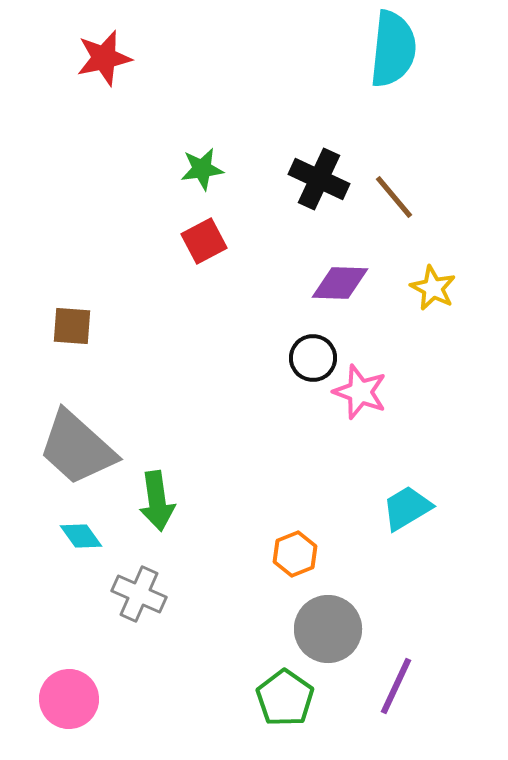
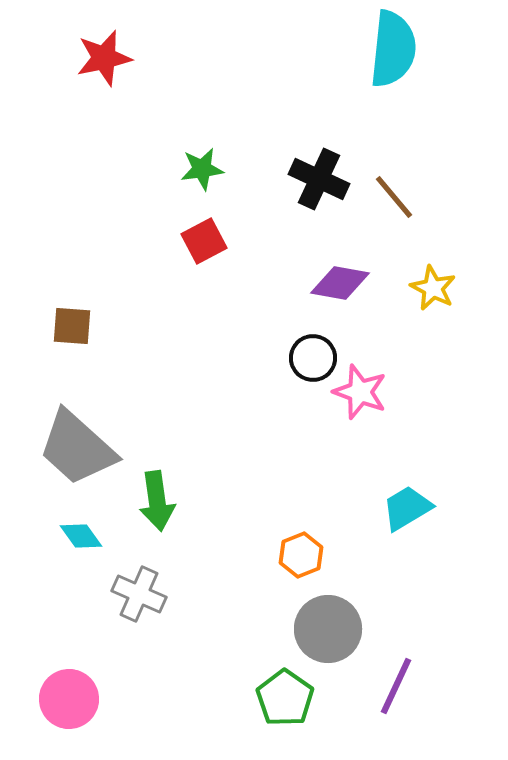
purple diamond: rotated 8 degrees clockwise
orange hexagon: moved 6 px right, 1 px down
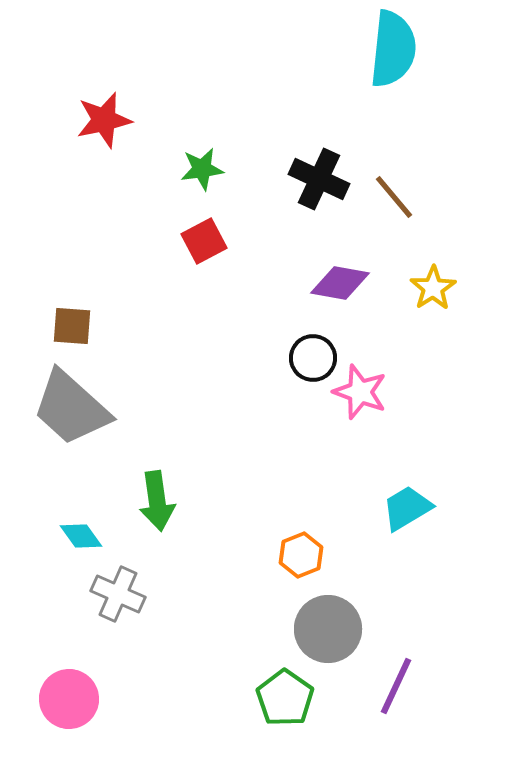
red star: moved 62 px down
yellow star: rotated 12 degrees clockwise
gray trapezoid: moved 6 px left, 40 px up
gray cross: moved 21 px left
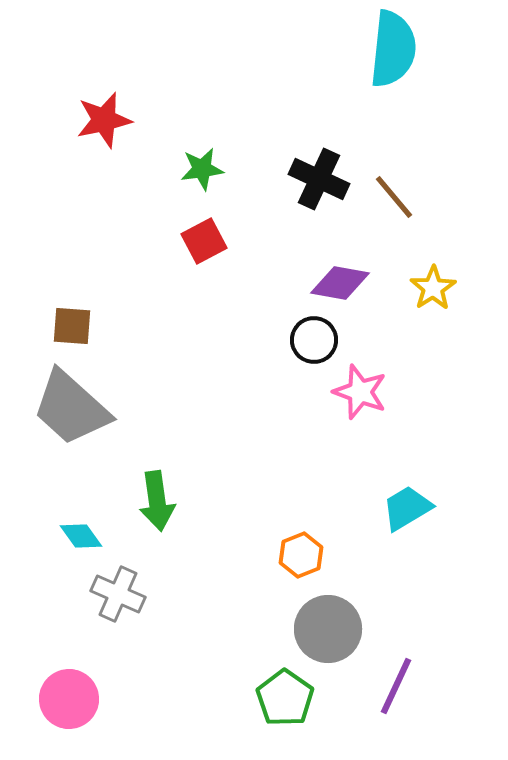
black circle: moved 1 px right, 18 px up
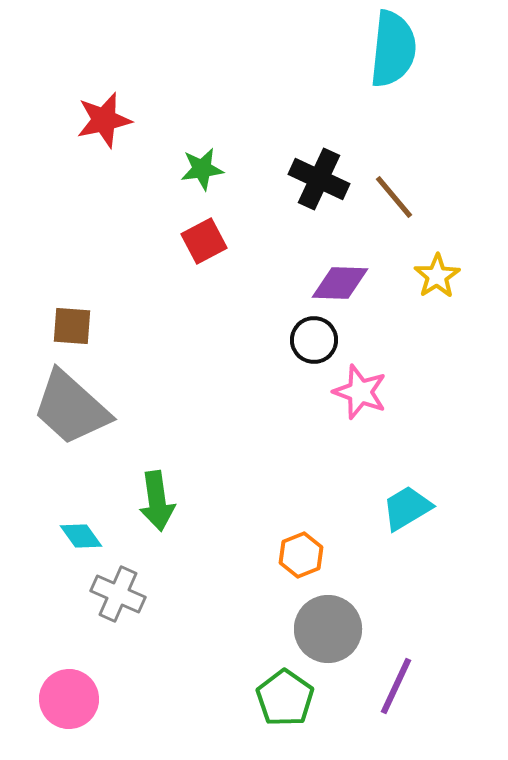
purple diamond: rotated 8 degrees counterclockwise
yellow star: moved 4 px right, 12 px up
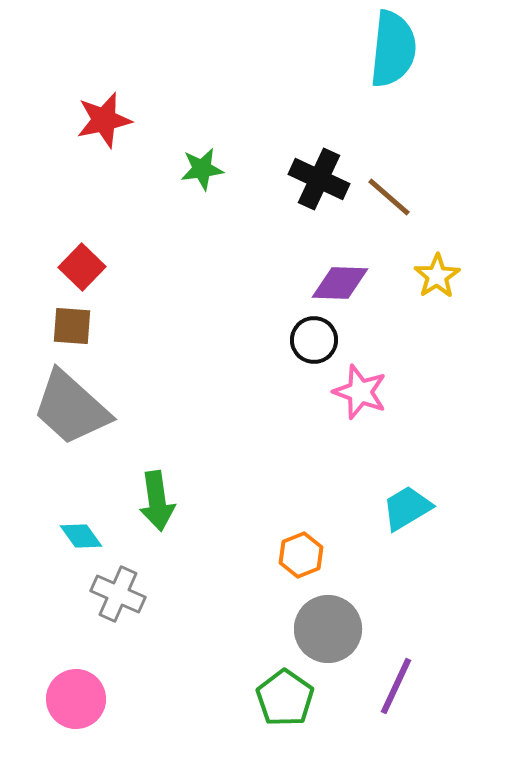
brown line: moved 5 px left; rotated 9 degrees counterclockwise
red square: moved 122 px left, 26 px down; rotated 18 degrees counterclockwise
pink circle: moved 7 px right
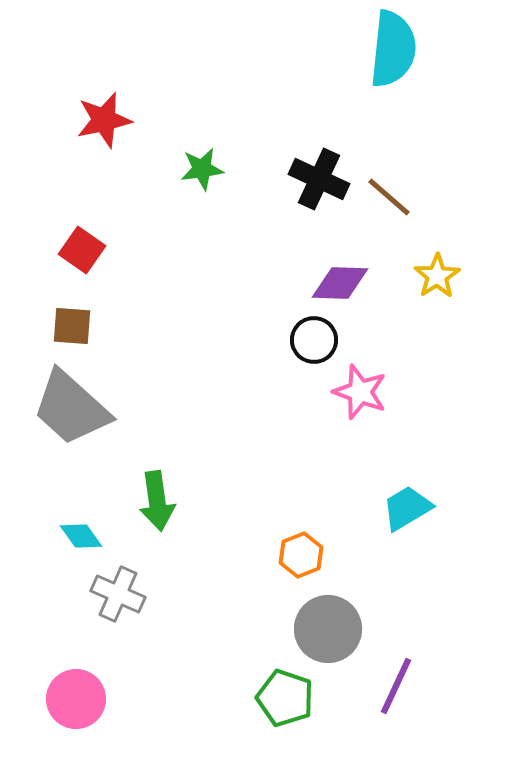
red square: moved 17 px up; rotated 9 degrees counterclockwise
green pentagon: rotated 16 degrees counterclockwise
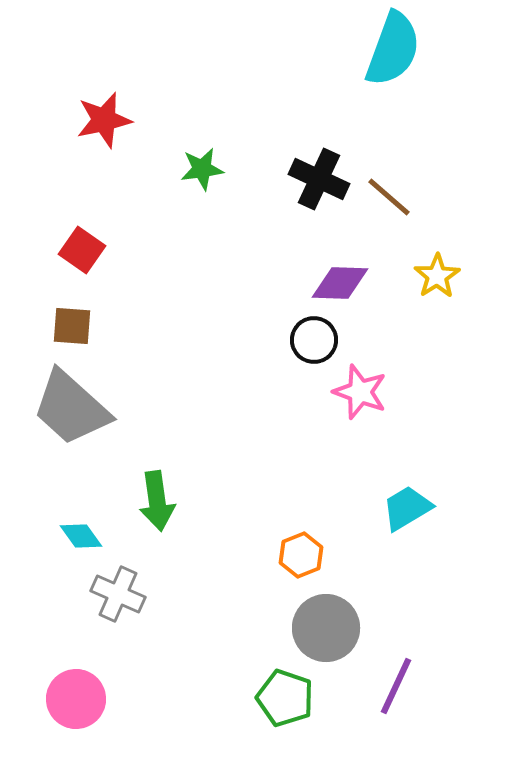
cyan semicircle: rotated 14 degrees clockwise
gray circle: moved 2 px left, 1 px up
